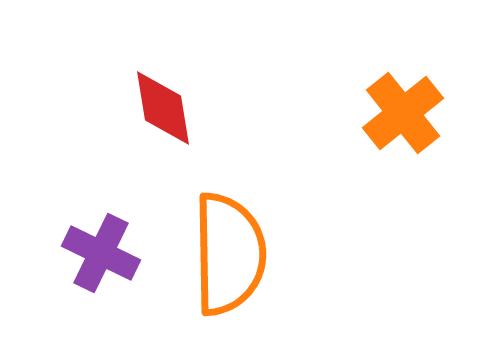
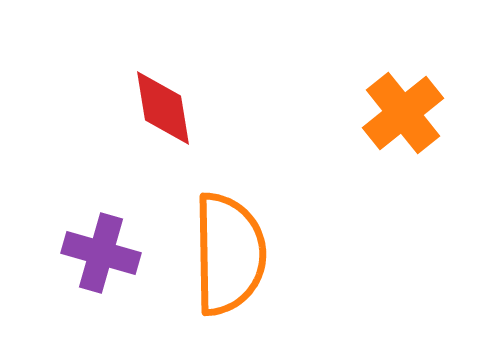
purple cross: rotated 10 degrees counterclockwise
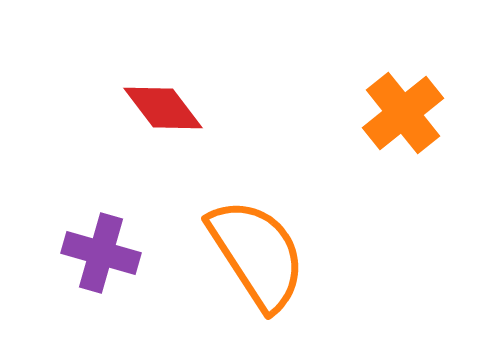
red diamond: rotated 28 degrees counterclockwise
orange semicircle: moved 28 px right; rotated 32 degrees counterclockwise
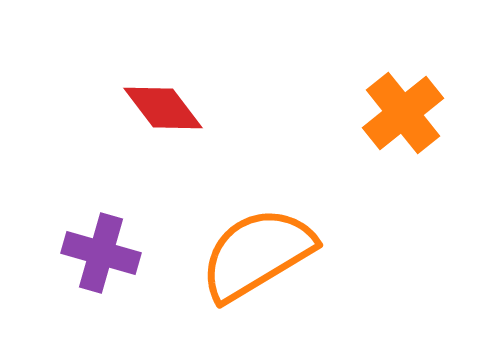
orange semicircle: rotated 88 degrees counterclockwise
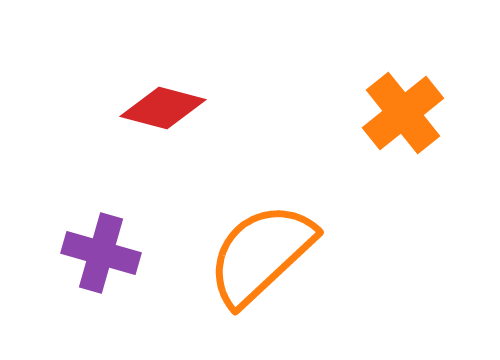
red diamond: rotated 38 degrees counterclockwise
orange semicircle: moved 4 px right; rotated 12 degrees counterclockwise
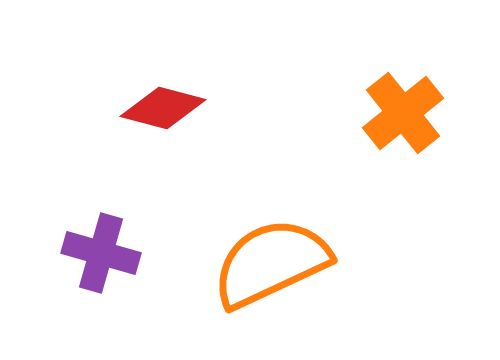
orange semicircle: moved 10 px right, 9 px down; rotated 18 degrees clockwise
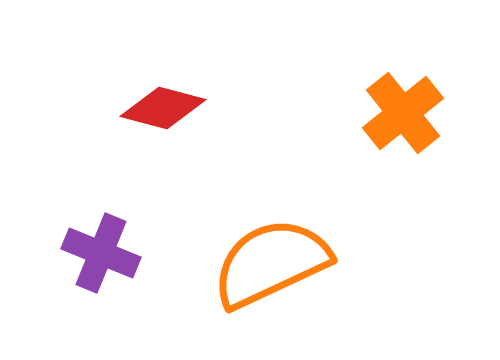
purple cross: rotated 6 degrees clockwise
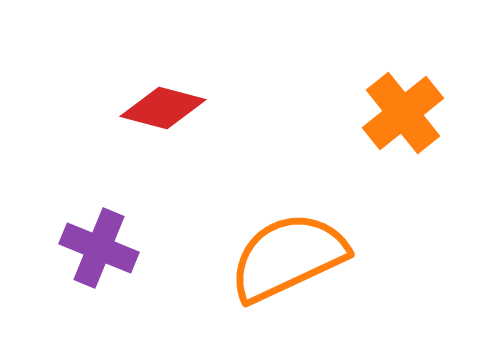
purple cross: moved 2 px left, 5 px up
orange semicircle: moved 17 px right, 6 px up
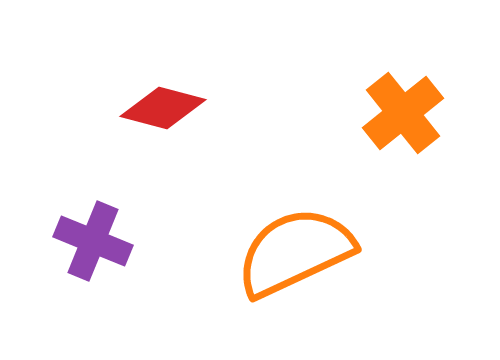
purple cross: moved 6 px left, 7 px up
orange semicircle: moved 7 px right, 5 px up
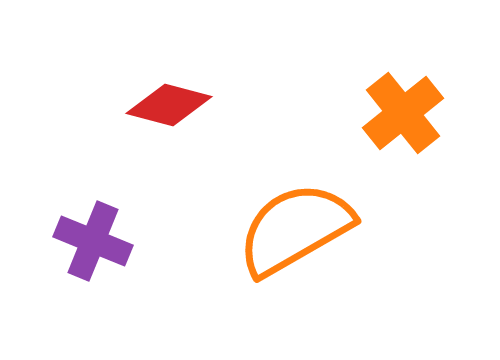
red diamond: moved 6 px right, 3 px up
orange semicircle: moved 23 px up; rotated 5 degrees counterclockwise
